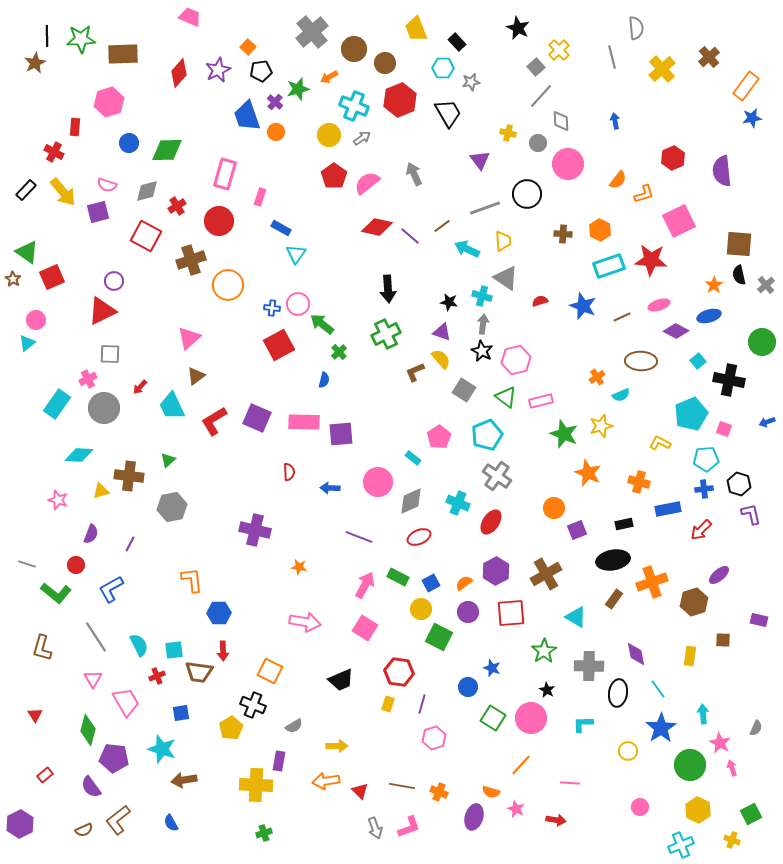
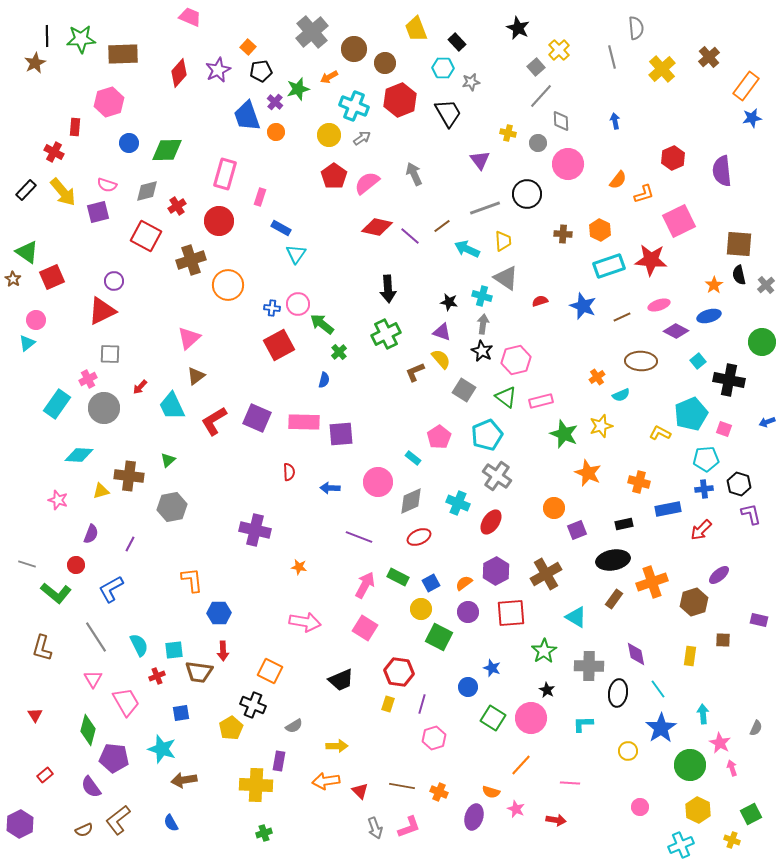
yellow L-shape at (660, 443): moved 10 px up
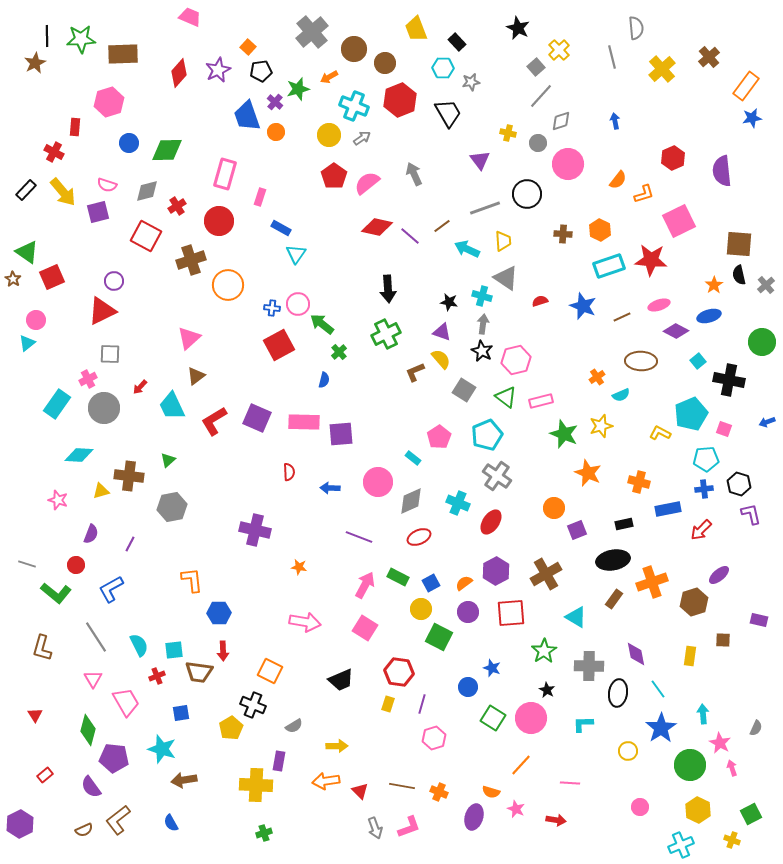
gray diamond at (561, 121): rotated 75 degrees clockwise
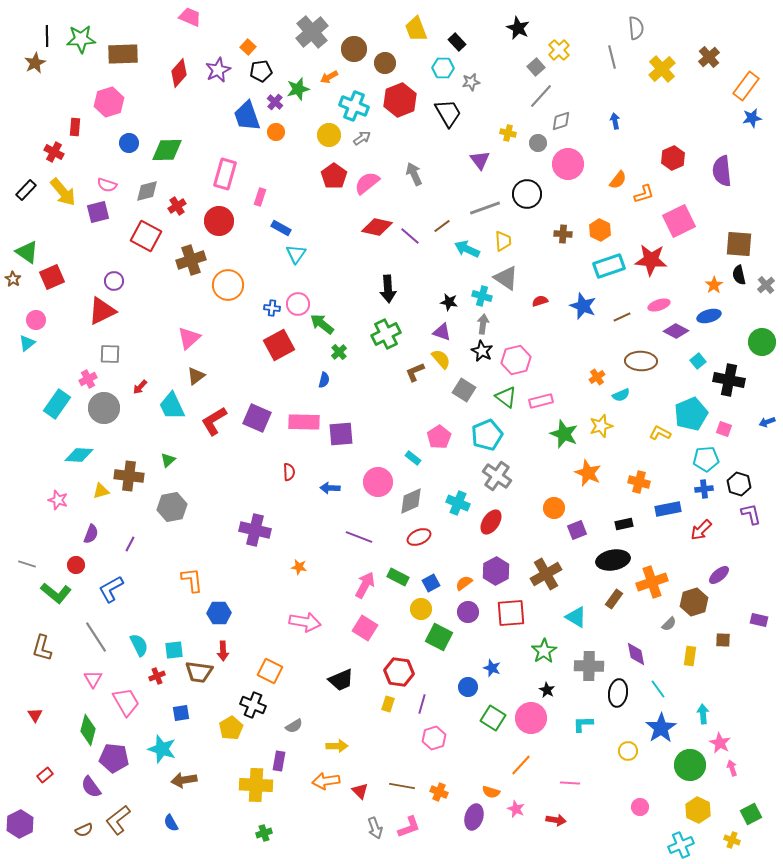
gray semicircle at (756, 728): moved 87 px left, 104 px up; rotated 21 degrees clockwise
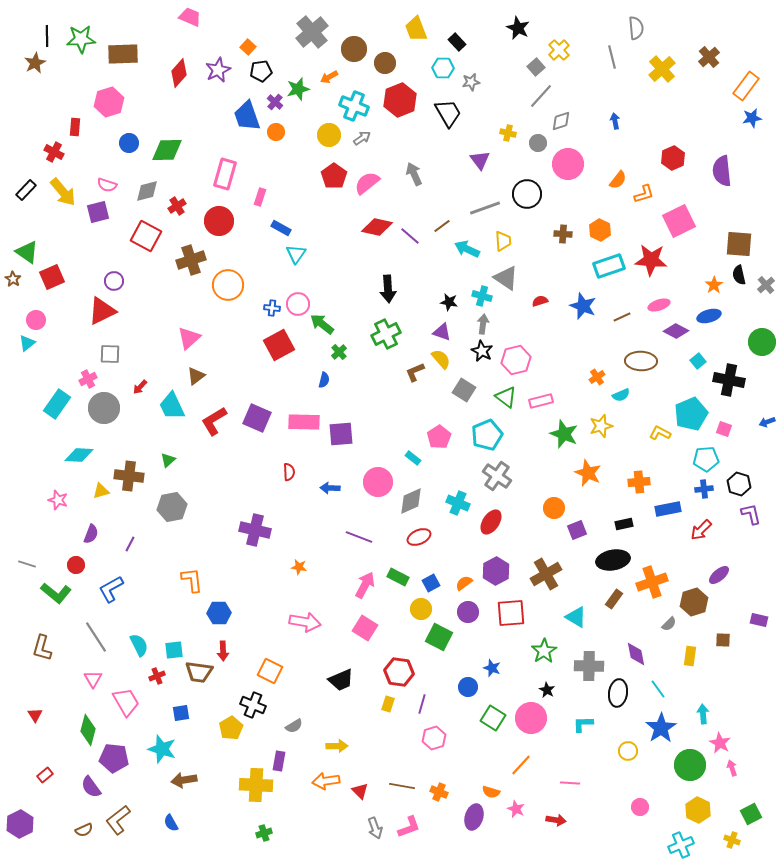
orange cross at (639, 482): rotated 20 degrees counterclockwise
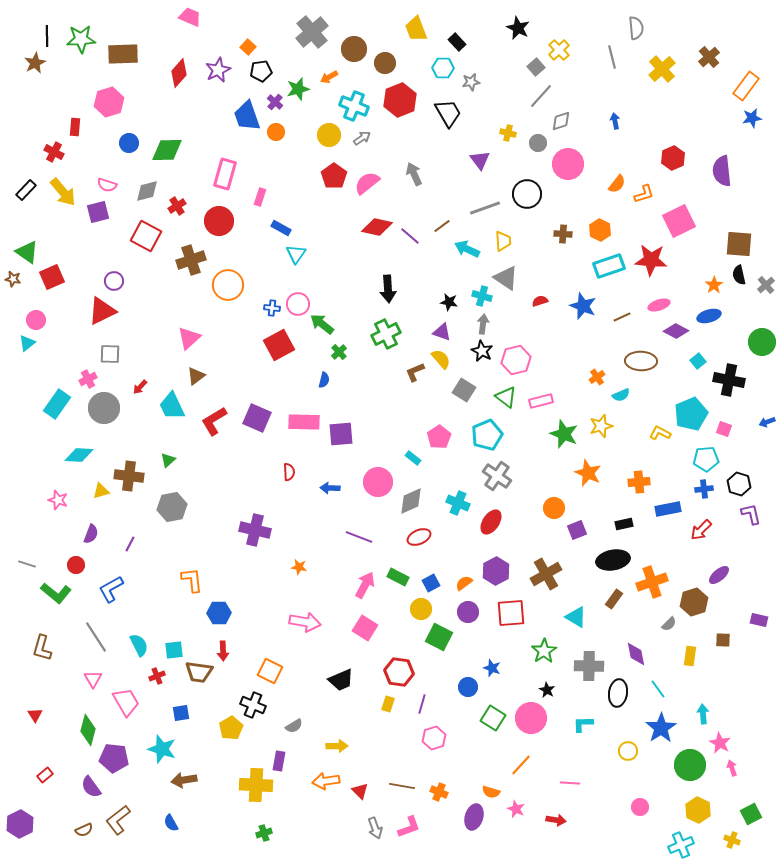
orange semicircle at (618, 180): moved 1 px left, 4 px down
brown star at (13, 279): rotated 21 degrees counterclockwise
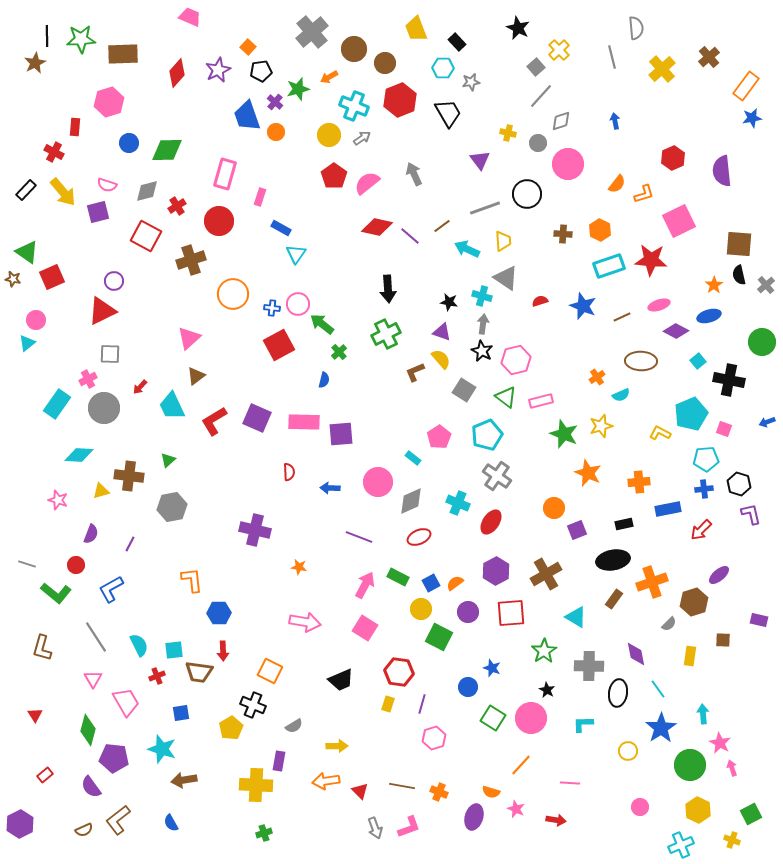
red diamond at (179, 73): moved 2 px left
orange circle at (228, 285): moved 5 px right, 9 px down
orange semicircle at (464, 583): moved 9 px left
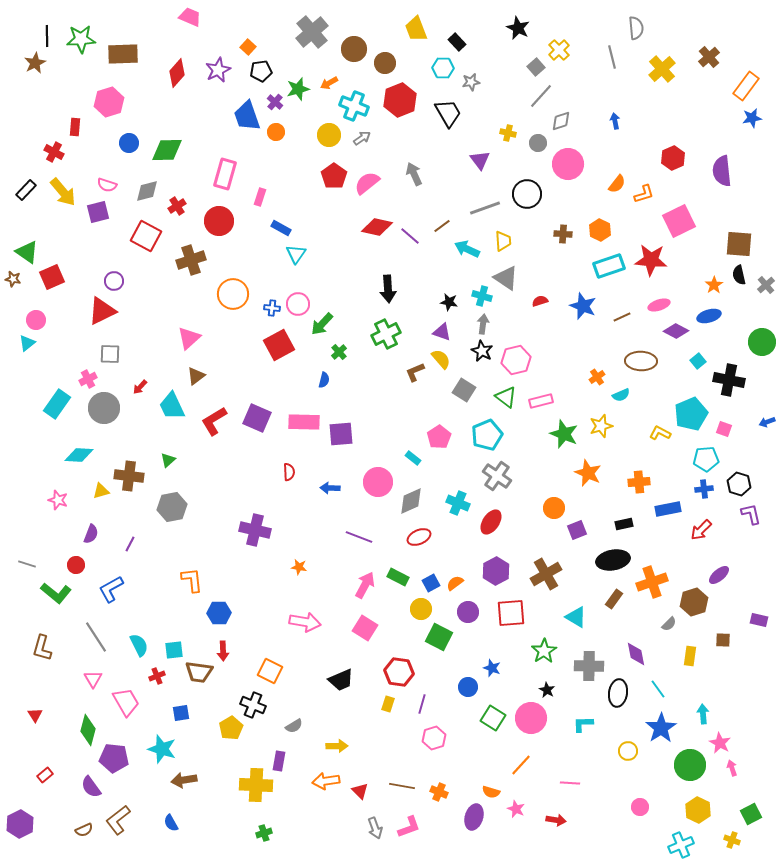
orange arrow at (329, 77): moved 6 px down
green arrow at (322, 324): rotated 85 degrees counterclockwise
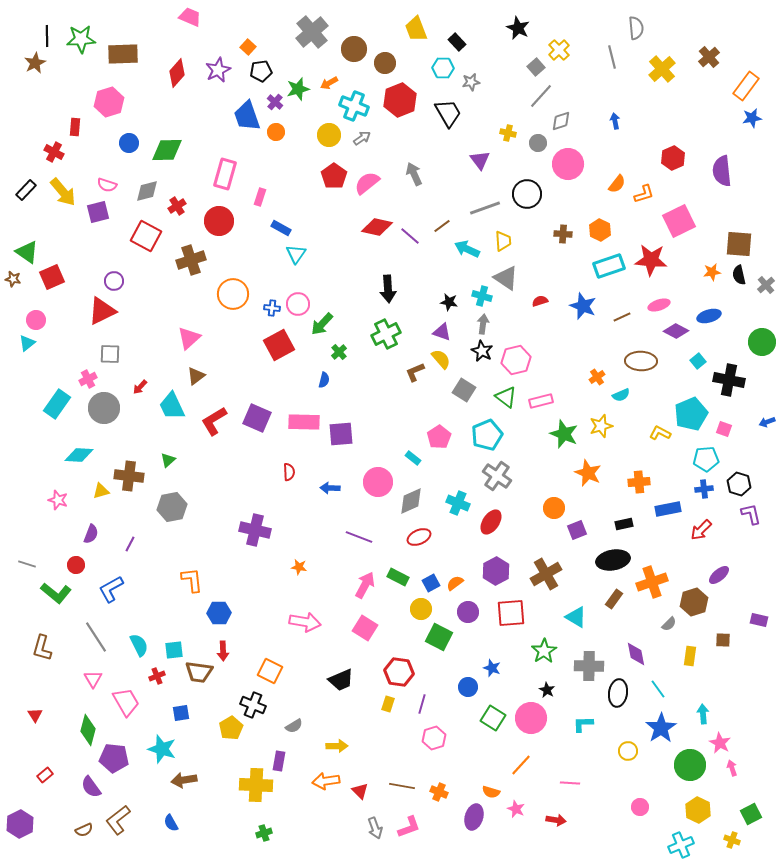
orange star at (714, 285): moved 2 px left, 13 px up; rotated 24 degrees clockwise
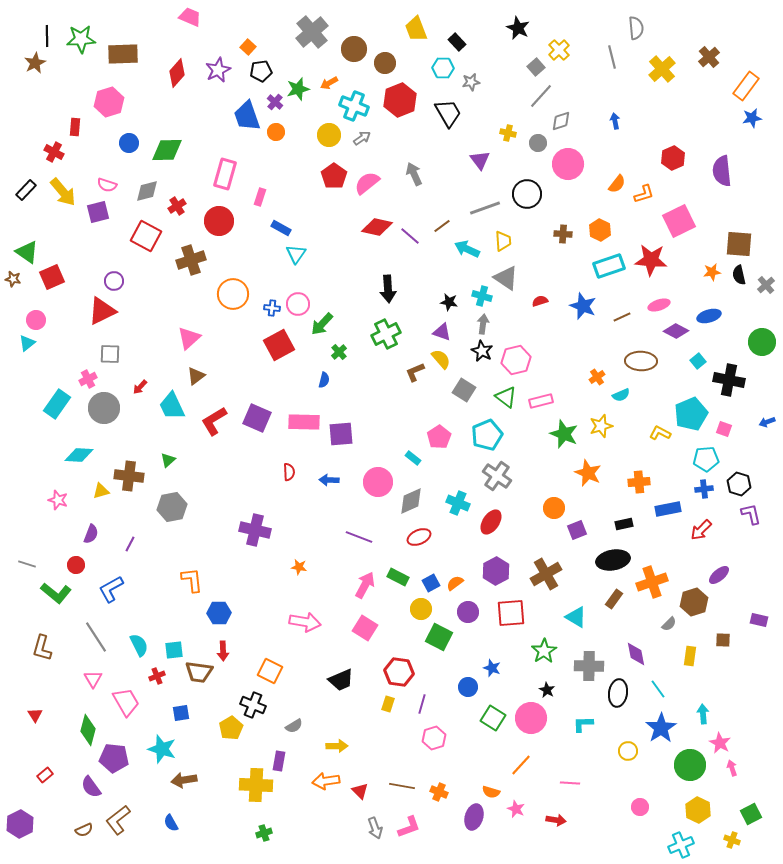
blue arrow at (330, 488): moved 1 px left, 8 px up
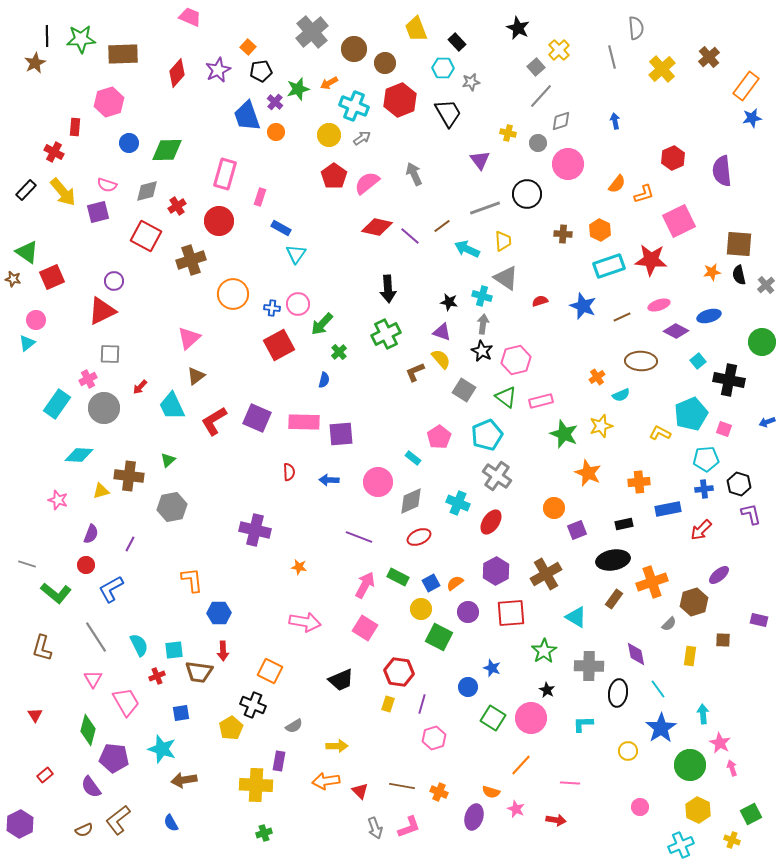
red circle at (76, 565): moved 10 px right
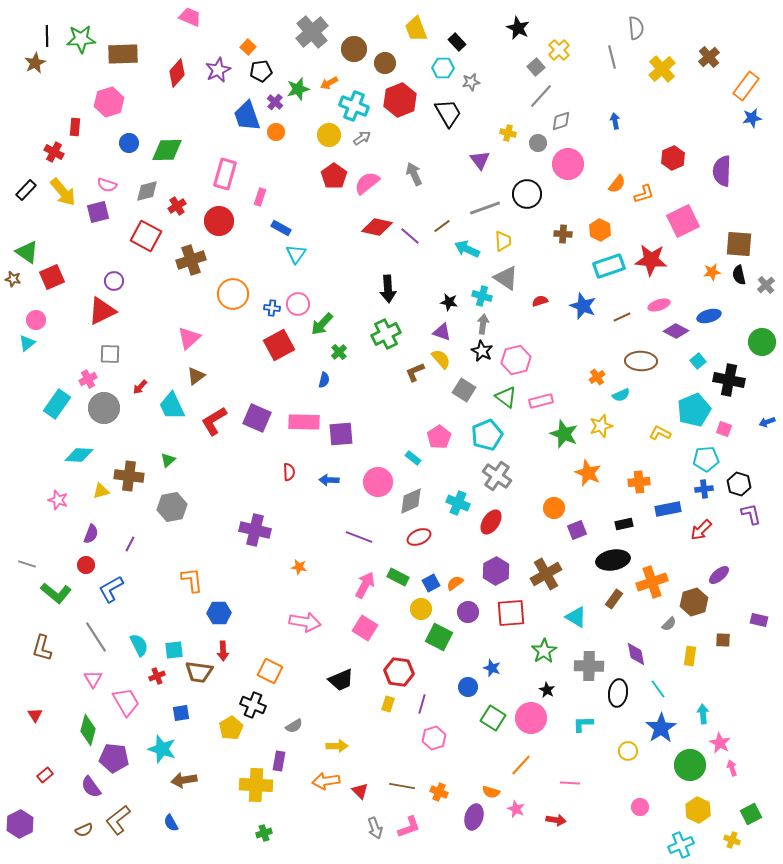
purple semicircle at (722, 171): rotated 8 degrees clockwise
pink square at (679, 221): moved 4 px right
cyan pentagon at (691, 414): moved 3 px right, 4 px up
